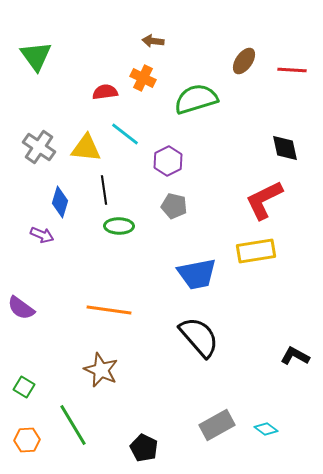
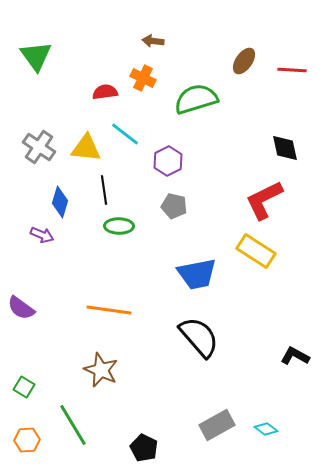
yellow rectangle: rotated 42 degrees clockwise
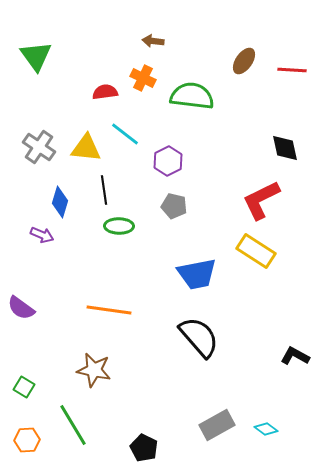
green semicircle: moved 4 px left, 3 px up; rotated 24 degrees clockwise
red L-shape: moved 3 px left
brown star: moved 7 px left; rotated 12 degrees counterclockwise
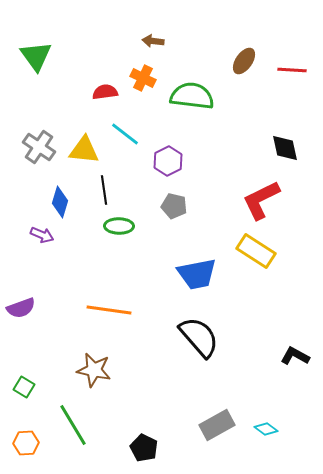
yellow triangle: moved 2 px left, 2 px down
purple semicircle: rotated 56 degrees counterclockwise
orange hexagon: moved 1 px left, 3 px down
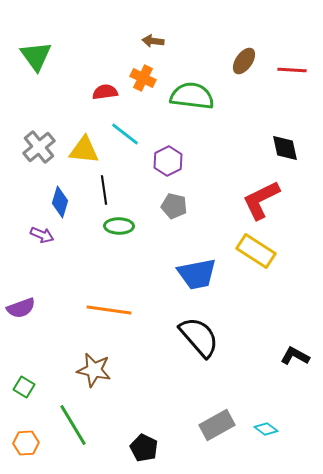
gray cross: rotated 16 degrees clockwise
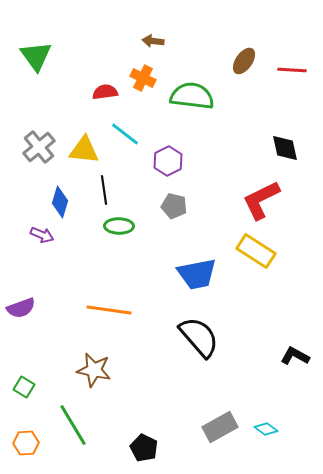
gray rectangle: moved 3 px right, 2 px down
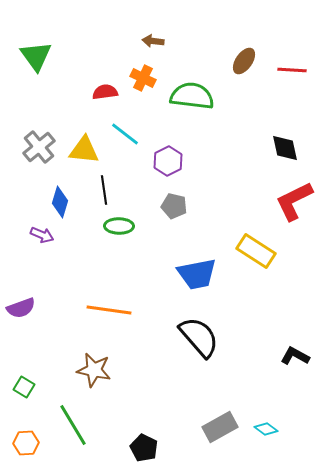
red L-shape: moved 33 px right, 1 px down
